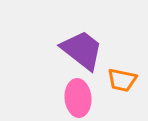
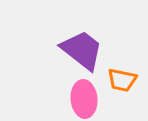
pink ellipse: moved 6 px right, 1 px down
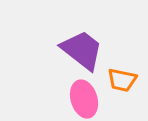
pink ellipse: rotated 12 degrees counterclockwise
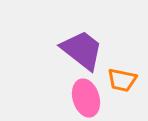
pink ellipse: moved 2 px right, 1 px up
